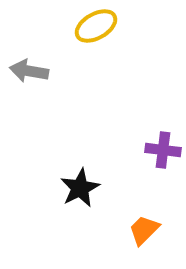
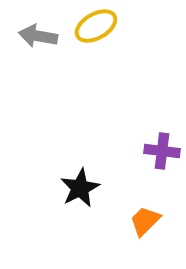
gray arrow: moved 9 px right, 35 px up
purple cross: moved 1 px left, 1 px down
orange trapezoid: moved 1 px right, 9 px up
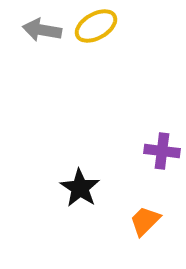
gray arrow: moved 4 px right, 6 px up
black star: rotated 12 degrees counterclockwise
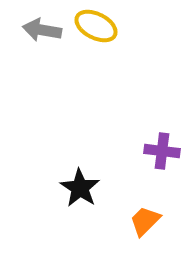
yellow ellipse: rotated 57 degrees clockwise
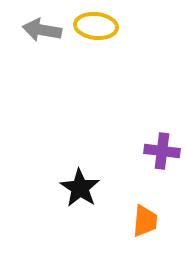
yellow ellipse: rotated 21 degrees counterclockwise
orange trapezoid: rotated 140 degrees clockwise
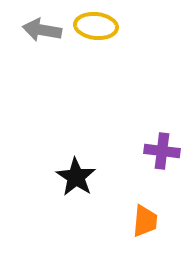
black star: moved 4 px left, 11 px up
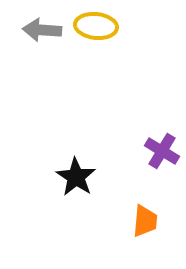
gray arrow: rotated 6 degrees counterclockwise
purple cross: rotated 24 degrees clockwise
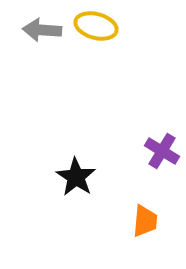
yellow ellipse: rotated 9 degrees clockwise
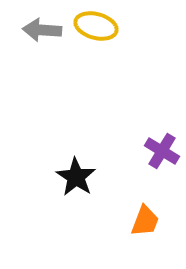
orange trapezoid: rotated 16 degrees clockwise
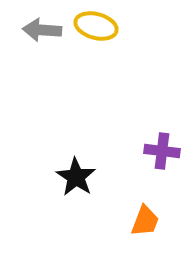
purple cross: rotated 24 degrees counterclockwise
